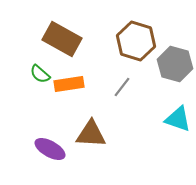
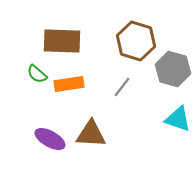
brown rectangle: moved 2 px down; rotated 27 degrees counterclockwise
gray hexagon: moved 2 px left, 5 px down
green semicircle: moved 3 px left
purple ellipse: moved 10 px up
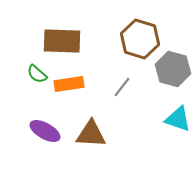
brown hexagon: moved 4 px right, 2 px up
purple ellipse: moved 5 px left, 8 px up
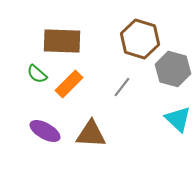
orange rectangle: rotated 36 degrees counterclockwise
cyan triangle: rotated 24 degrees clockwise
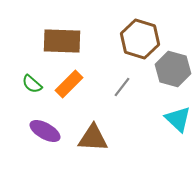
green semicircle: moved 5 px left, 10 px down
brown triangle: moved 2 px right, 4 px down
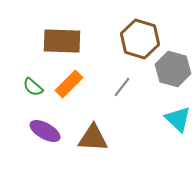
green semicircle: moved 1 px right, 3 px down
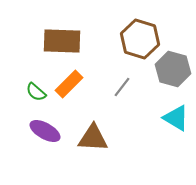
green semicircle: moved 3 px right, 5 px down
cyan triangle: moved 2 px left, 1 px up; rotated 12 degrees counterclockwise
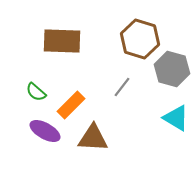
gray hexagon: moved 1 px left
orange rectangle: moved 2 px right, 21 px down
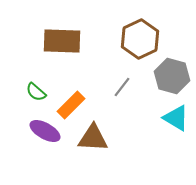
brown hexagon: rotated 18 degrees clockwise
gray hexagon: moved 7 px down
